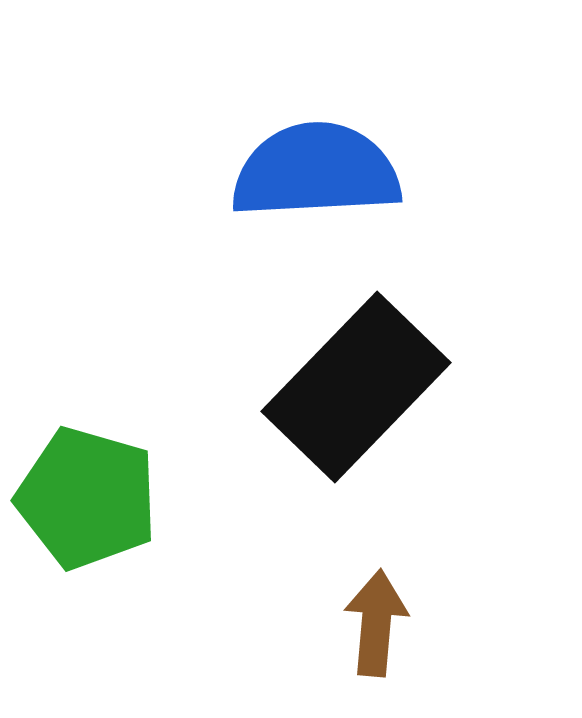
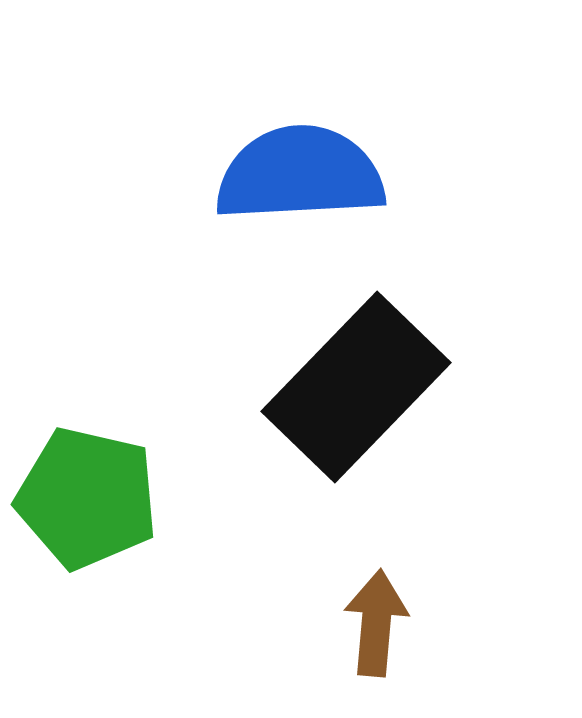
blue semicircle: moved 16 px left, 3 px down
green pentagon: rotated 3 degrees counterclockwise
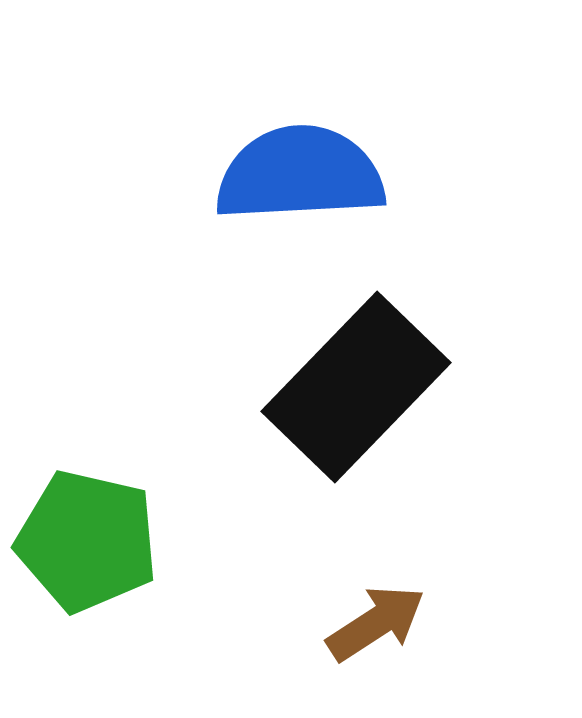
green pentagon: moved 43 px down
brown arrow: rotated 52 degrees clockwise
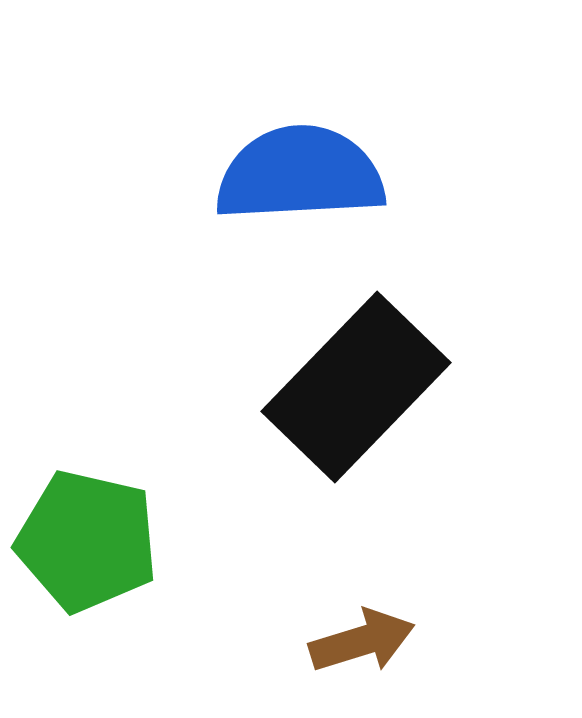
brown arrow: moved 14 px left, 18 px down; rotated 16 degrees clockwise
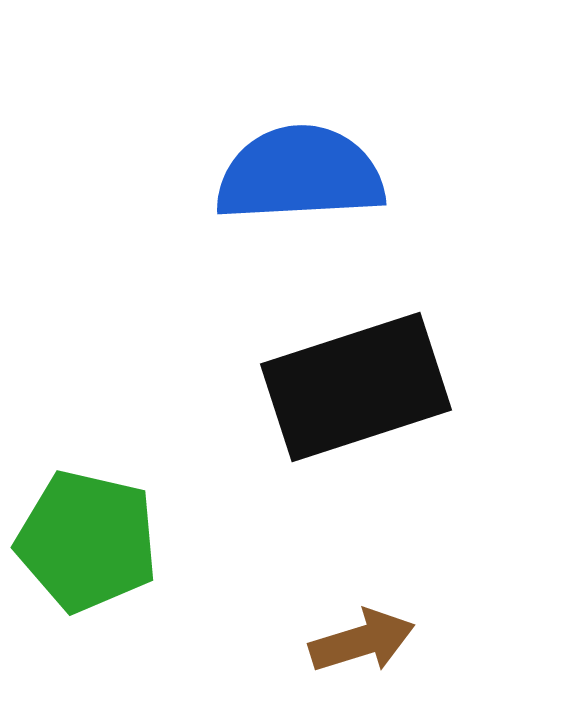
black rectangle: rotated 28 degrees clockwise
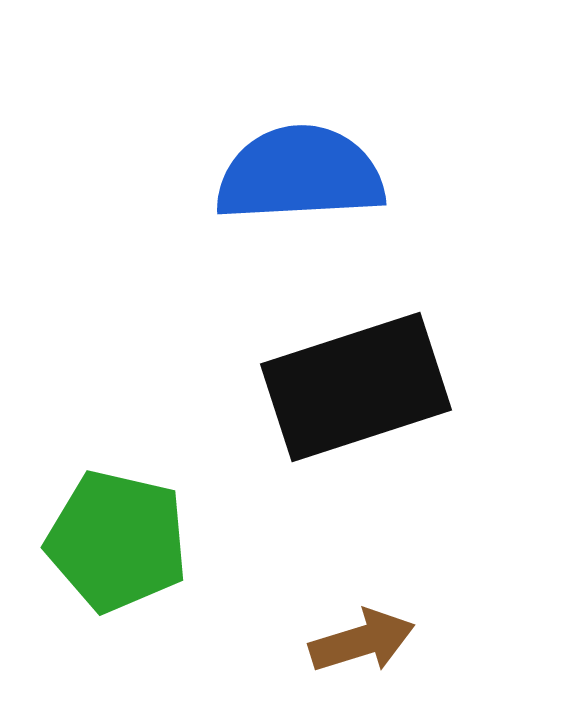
green pentagon: moved 30 px right
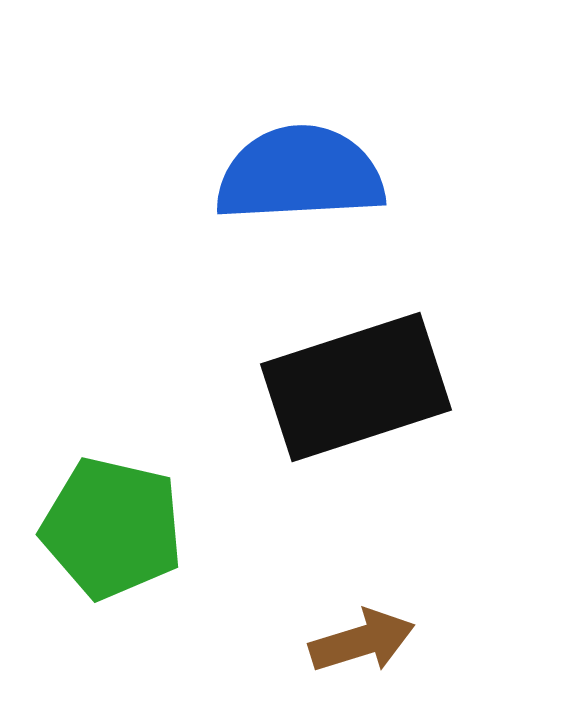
green pentagon: moved 5 px left, 13 px up
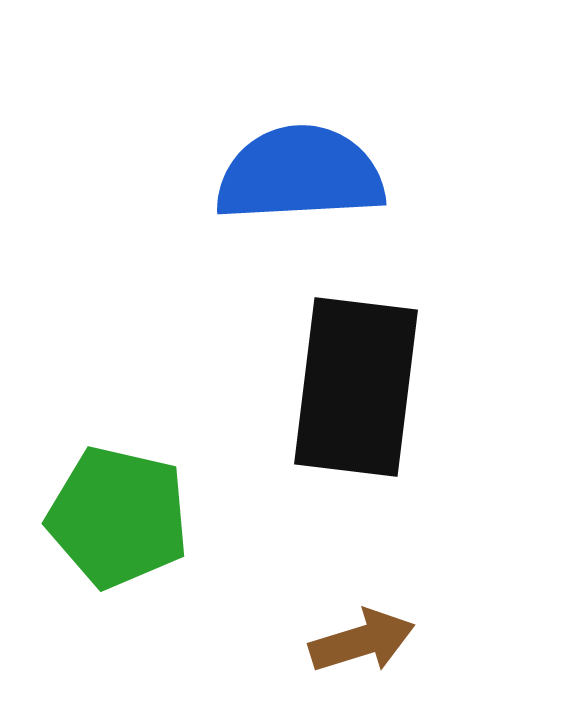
black rectangle: rotated 65 degrees counterclockwise
green pentagon: moved 6 px right, 11 px up
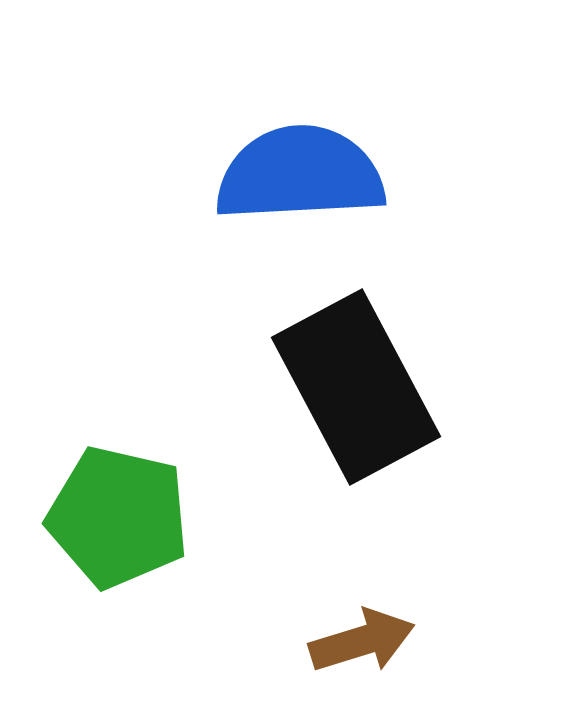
black rectangle: rotated 35 degrees counterclockwise
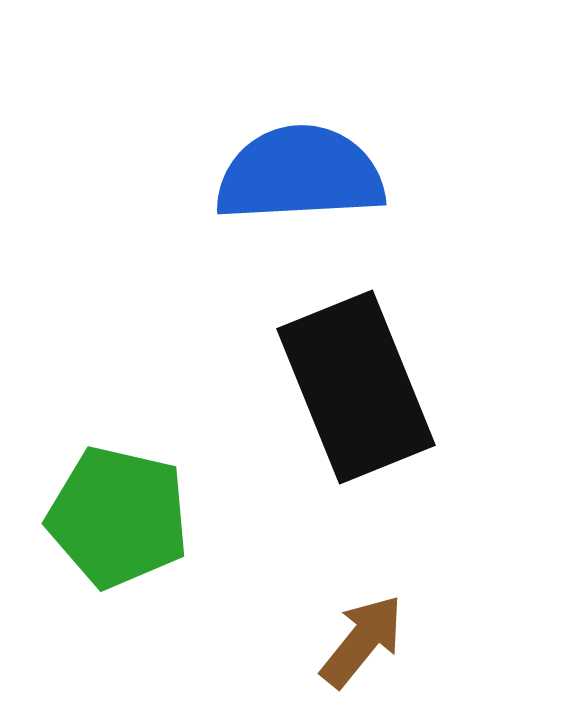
black rectangle: rotated 6 degrees clockwise
brown arrow: rotated 34 degrees counterclockwise
